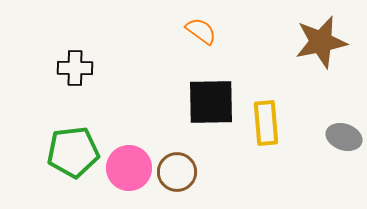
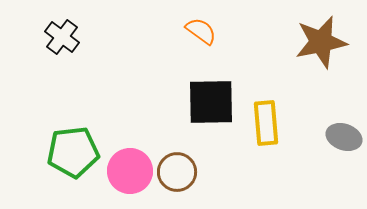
black cross: moved 13 px left, 31 px up; rotated 36 degrees clockwise
pink circle: moved 1 px right, 3 px down
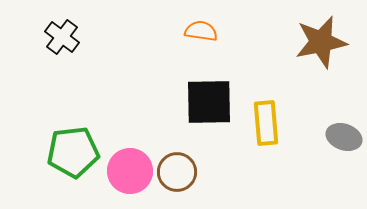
orange semicircle: rotated 28 degrees counterclockwise
black square: moved 2 px left
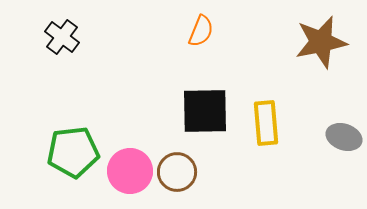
orange semicircle: rotated 104 degrees clockwise
black square: moved 4 px left, 9 px down
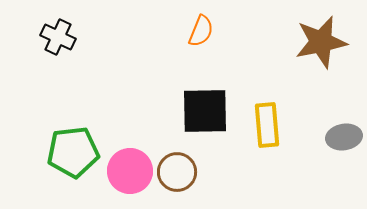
black cross: moved 4 px left; rotated 12 degrees counterclockwise
yellow rectangle: moved 1 px right, 2 px down
gray ellipse: rotated 28 degrees counterclockwise
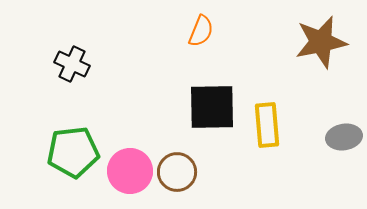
black cross: moved 14 px right, 27 px down
black square: moved 7 px right, 4 px up
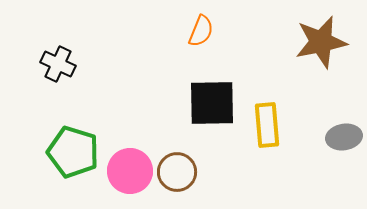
black cross: moved 14 px left
black square: moved 4 px up
green pentagon: rotated 24 degrees clockwise
